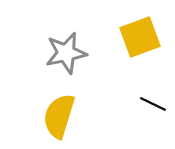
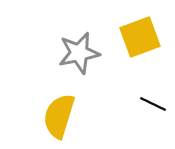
gray star: moved 13 px right
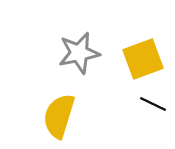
yellow square: moved 3 px right, 22 px down
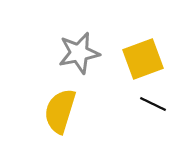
yellow semicircle: moved 1 px right, 5 px up
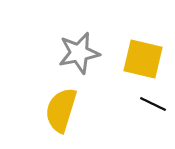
yellow square: rotated 33 degrees clockwise
yellow semicircle: moved 1 px right, 1 px up
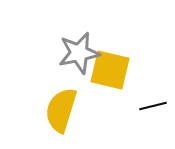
yellow square: moved 33 px left, 11 px down
black line: moved 2 px down; rotated 40 degrees counterclockwise
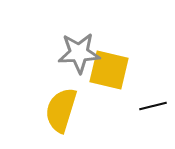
gray star: rotated 9 degrees clockwise
yellow square: moved 1 px left
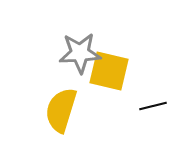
gray star: moved 1 px right
yellow square: moved 1 px down
